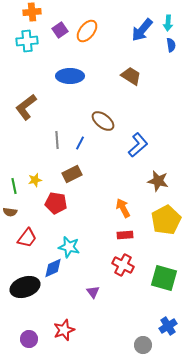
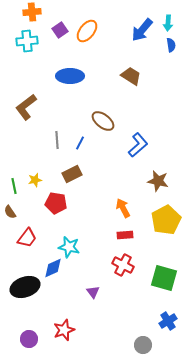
brown semicircle: rotated 48 degrees clockwise
blue cross: moved 5 px up
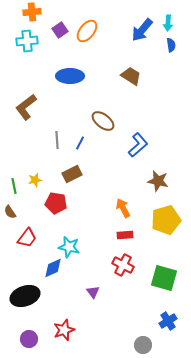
yellow pentagon: rotated 12 degrees clockwise
black ellipse: moved 9 px down
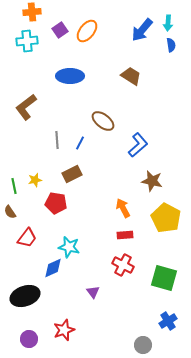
brown star: moved 6 px left
yellow pentagon: moved 2 px up; rotated 28 degrees counterclockwise
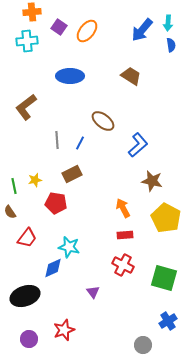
purple square: moved 1 px left, 3 px up; rotated 21 degrees counterclockwise
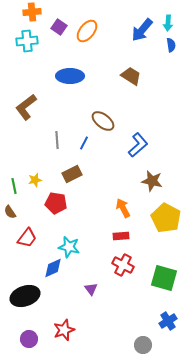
blue line: moved 4 px right
red rectangle: moved 4 px left, 1 px down
purple triangle: moved 2 px left, 3 px up
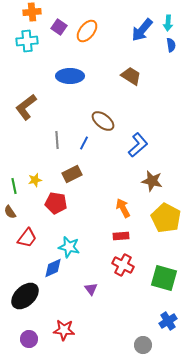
black ellipse: rotated 24 degrees counterclockwise
red star: rotated 25 degrees clockwise
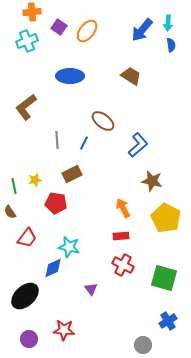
cyan cross: rotated 15 degrees counterclockwise
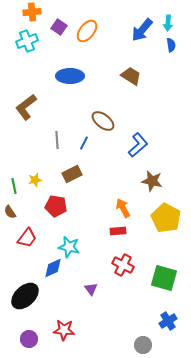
red pentagon: moved 3 px down
red rectangle: moved 3 px left, 5 px up
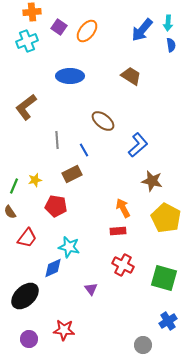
blue line: moved 7 px down; rotated 56 degrees counterclockwise
green line: rotated 35 degrees clockwise
